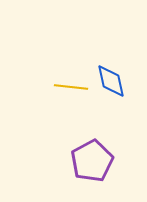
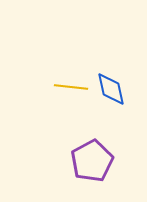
blue diamond: moved 8 px down
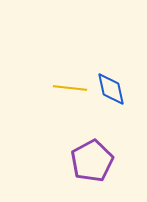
yellow line: moved 1 px left, 1 px down
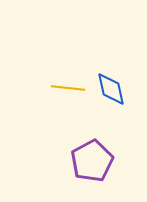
yellow line: moved 2 px left
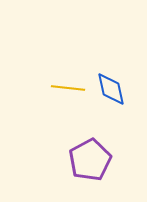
purple pentagon: moved 2 px left, 1 px up
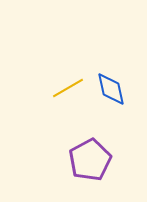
yellow line: rotated 36 degrees counterclockwise
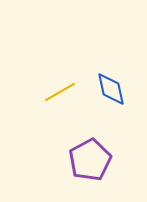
yellow line: moved 8 px left, 4 px down
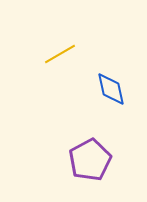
yellow line: moved 38 px up
